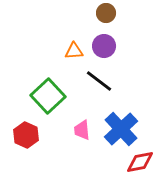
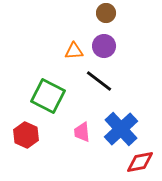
green square: rotated 20 degrees counterclockwise
pink trapezoid: moved 2 px down
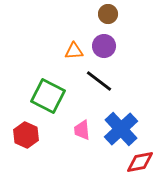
brown circle: moved 2 px right, 1 px down
pink trapezoid: moved 2 px up
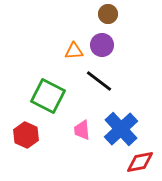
purple circle: moved 2 px left, 1 px up
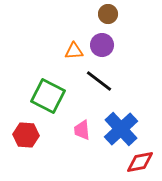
red hexagon: rotated 20 degrees counterclockwise
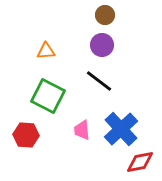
brown circle: moved 3 px left, 1 px down
orange triangle: moved 28 px left
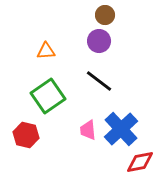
purple circle: moved 3 px left, 4 px up
green square: rotated 28 degrees clockwise
pink trapezoid: moved 6 px right
red hexagon: rotated 10 degrees clockwise
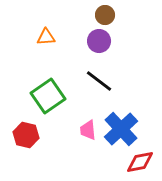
orange triangle: moved 14 px up
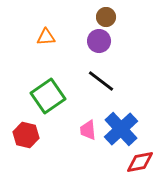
brown circle: moved 1 px right, 2 px down
black line: moved 2 px right
